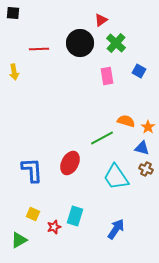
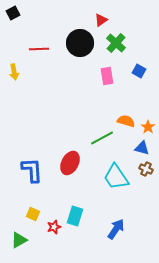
black square: rotated 32 degrees counterclockwise
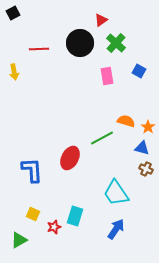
red ellipse: moved 5 px up
cyan trapezoid: moved 16 px down
